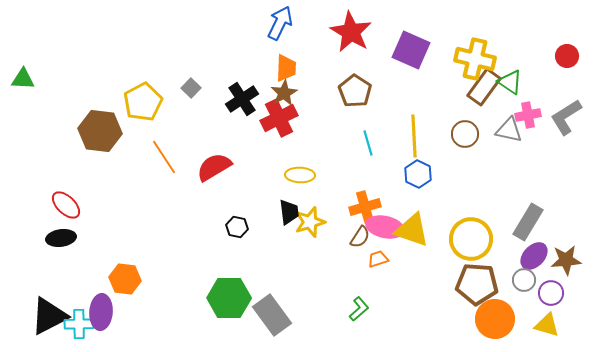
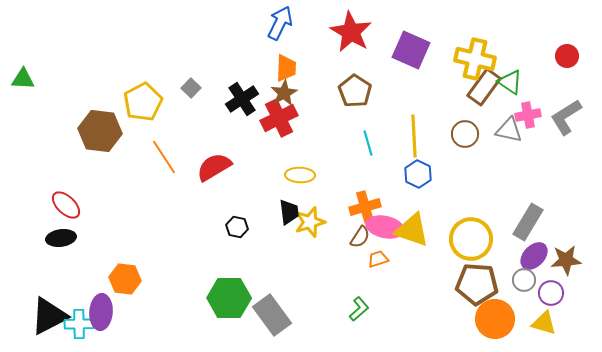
yellow triangle at (547, 325): moved 3 px left, 2 px up
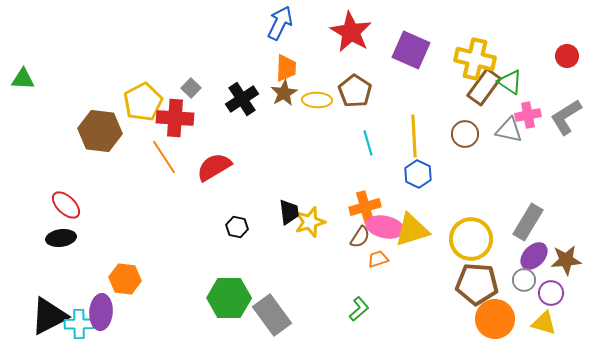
red cross at (279, 118): moved 104 px left; rotated 30 degrees clockwise
yellow ellipse at (300, 175): moved 17 px right, 75 px up
yellow triangle at (412, 230): rotated 36 degrees counterclockwise
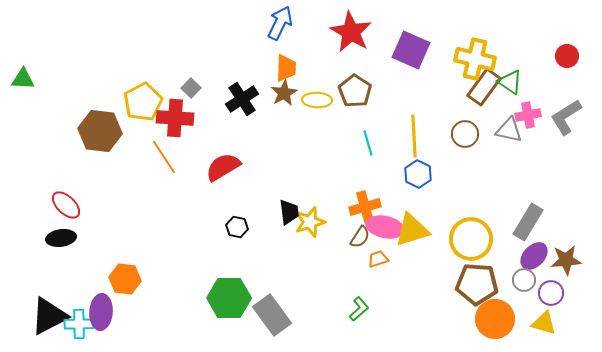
red semicircle at (214, 167): moved 9 px right
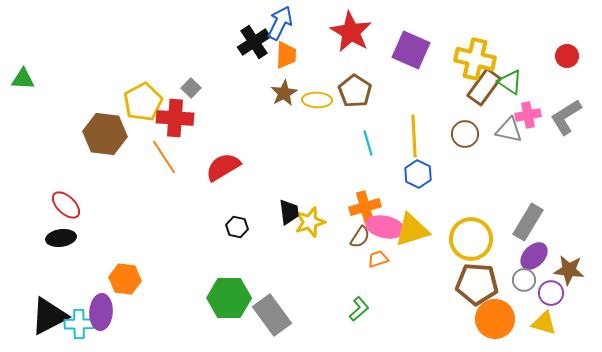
orange trapezoid at (286, 68): moved 13 px up
black cross at (242, 99): moved 12 px right, 57 px up
brown hexagon at (100, 131): moved 5 px right, 3 px down
brown star at (566, 260): moved 3 px right, 10 px down; rotated 12 degrees clockwise
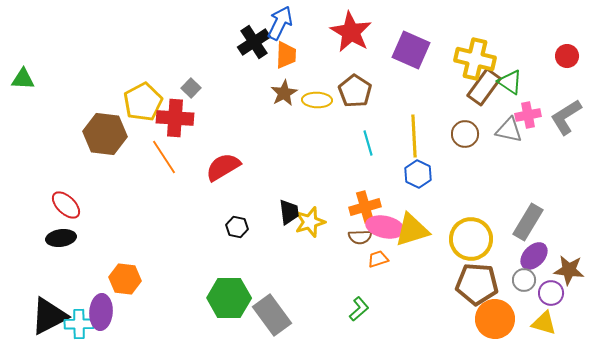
brown semicircle at (360, 237): rotated 55 degrees clockwise
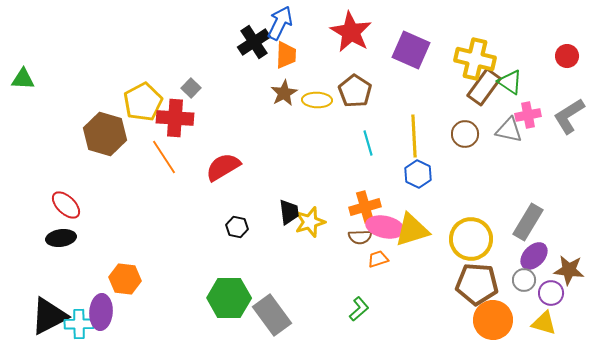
gray L-shape at (566, 117): moved 3 px right, 1 px up
brown hexagon at (105, 134): rotated 9 degrees clockwise
orange circle at (495, 319): moved 2 px left, 1 px down
